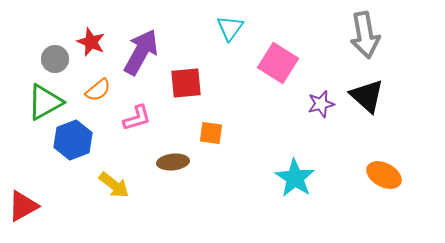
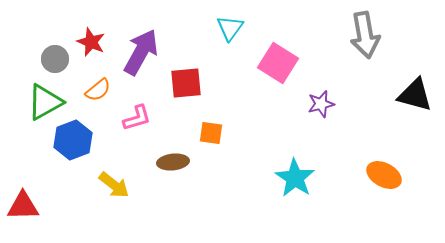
black triangle: moved 48 px right, 1 px up; rotated 27 degrees counterclockwise
red triangle: rotated 28 degrees clockwise
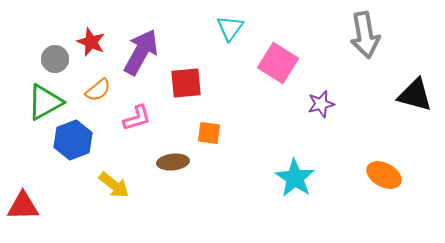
orange square: moved 2 px left
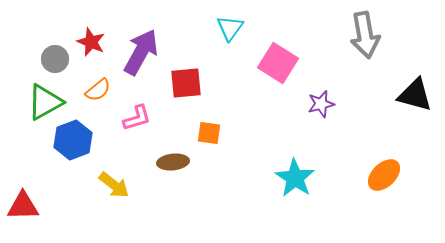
orange ellipse: rotated 72 degrees counterclockwise
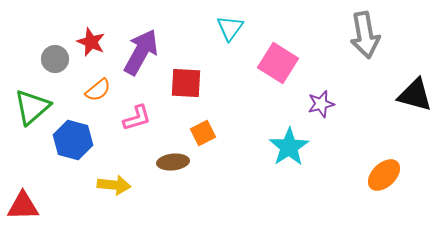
red square: rotated 8 degrees clockwise
green triangle: moved 13 px left, 5 px down; rotated 12 degrees counterclockwise
orange square: moved 6 px left; rotated 35 degrees counterclockwise
blue hexagon: rotated 24 degrees counterclockwise
cyan star: moved 6 px left, 31 px up; rotated 6 degrees clockwise
yellow arrow: rotated 32 degrees counterclockwise
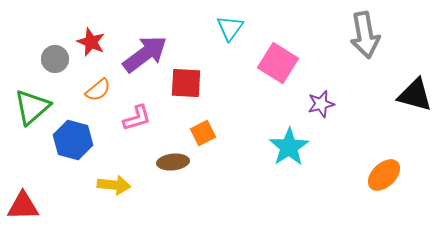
purple arrow: moved 4 px right, 2 px down; rotated 24 degrees clockwise
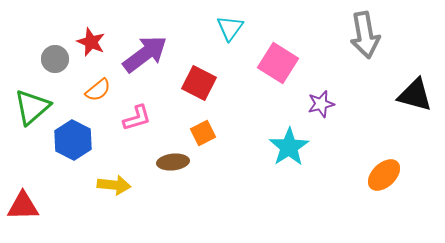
red square: moved 13 px right; rotated 24 degrees clockwise
blue hexagon: rotated 12 degrees clockwise
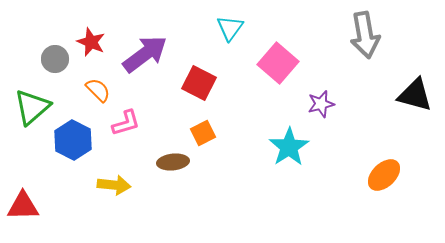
pink square: rotated 9 degrees clockwise
orange semicircle: rotated 96 degrees counterclockwise
pink L-shape: moved 11 px left, 5 px down
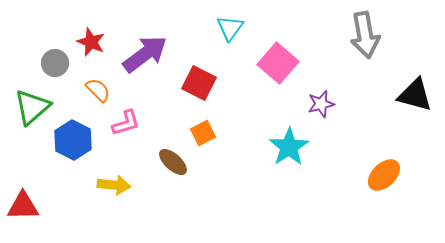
gray circle: moved 4 px down
brown ellipse: rotated 48 degrees clockwise
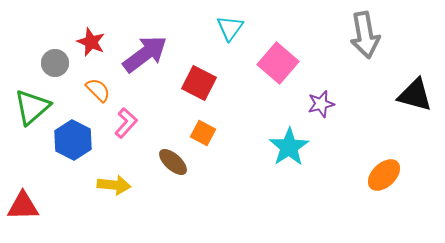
pink L-shape: rotated 32 degrees counterclockwise
orange square: rotated 35 degrees counterclockwise
